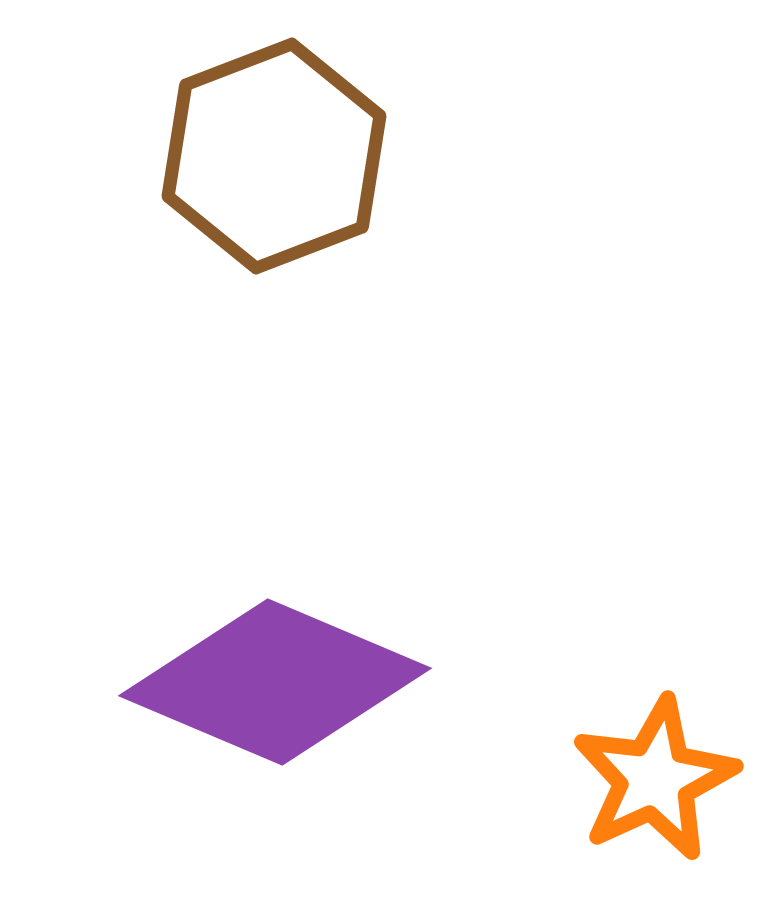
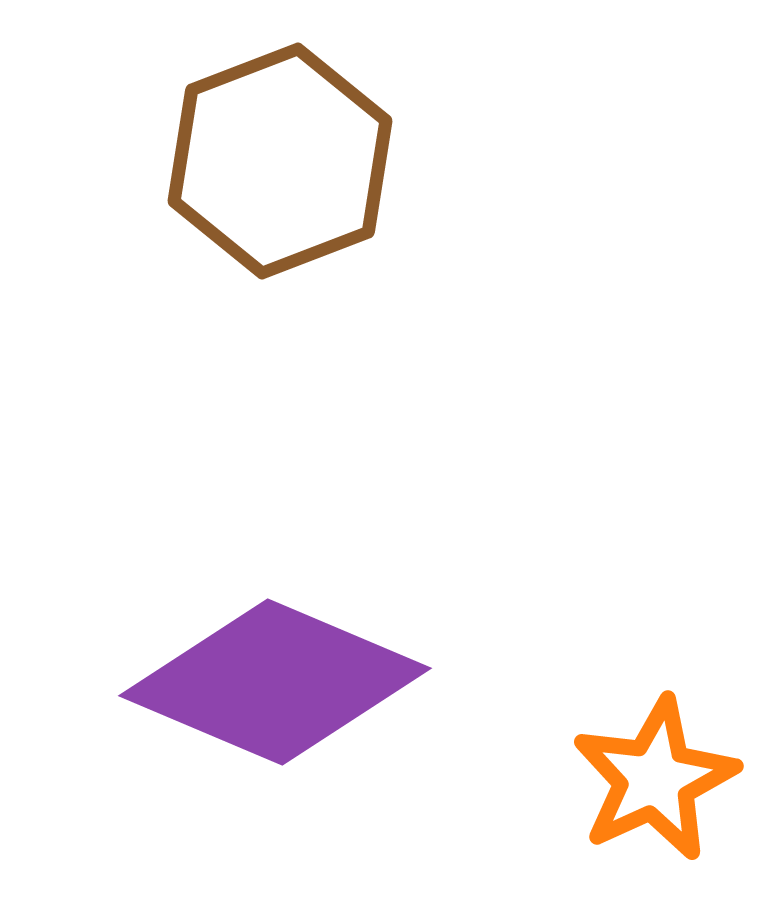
brown hexagon: moved 6 px right, 5 px down
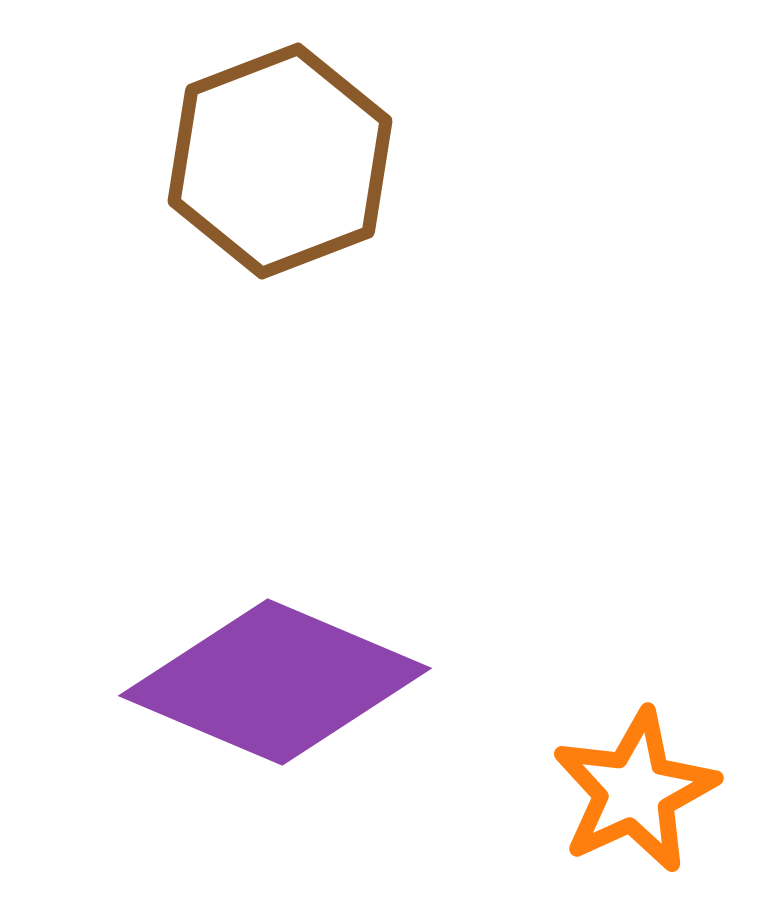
orange star: moved 20 px left, 12 px down
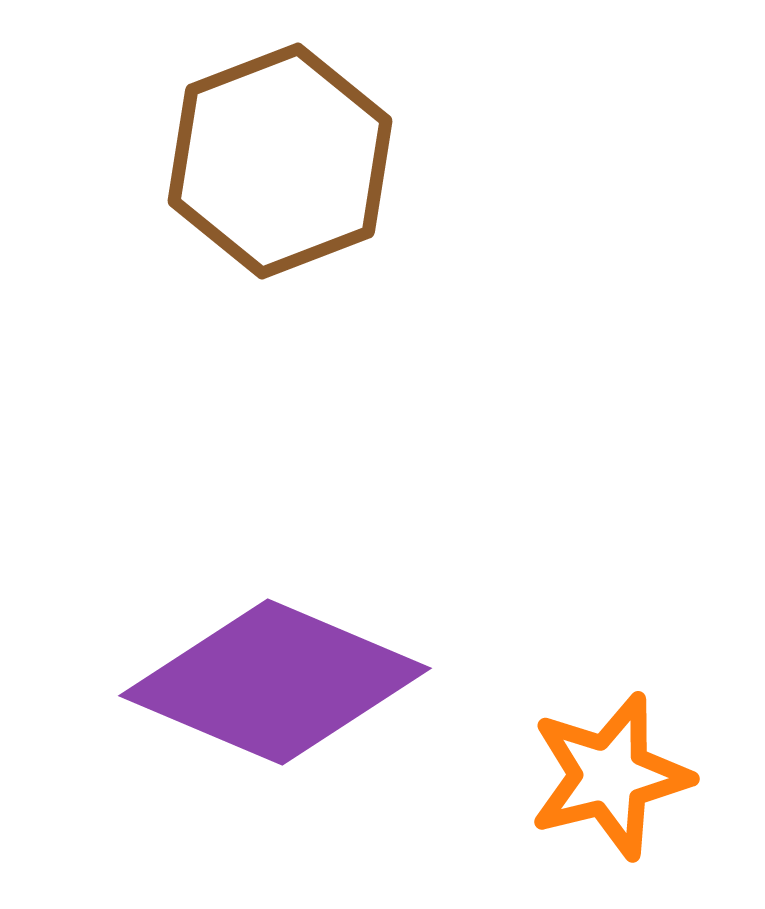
orange star: moved 25 px left, 15 px up; rotated 11 degrees clockwise
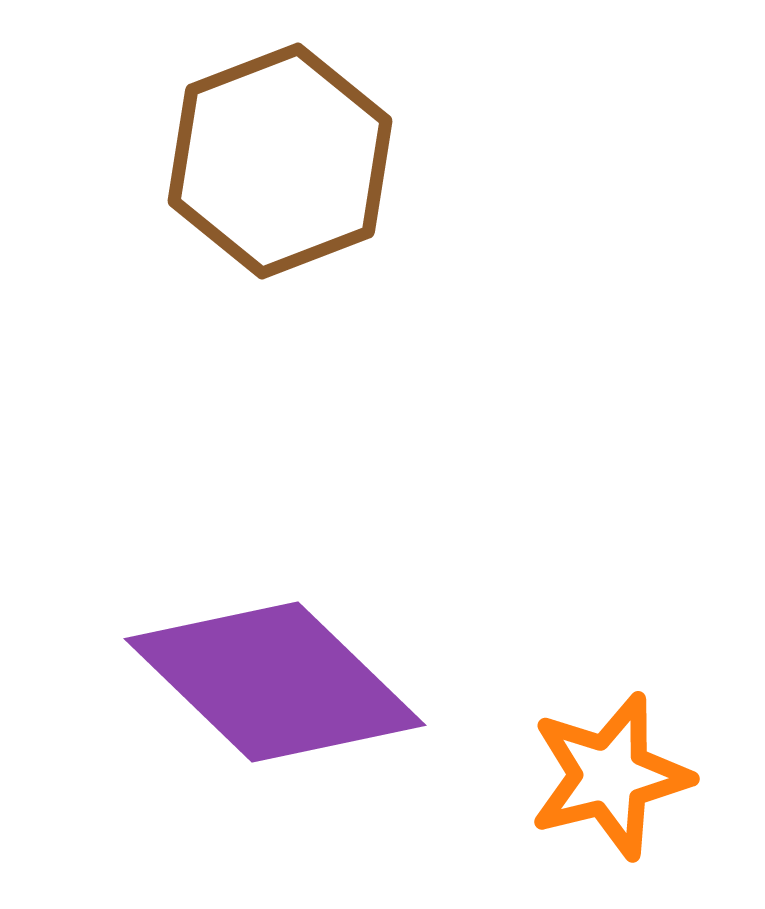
purple diamond: rotated 21 degrees clockwise
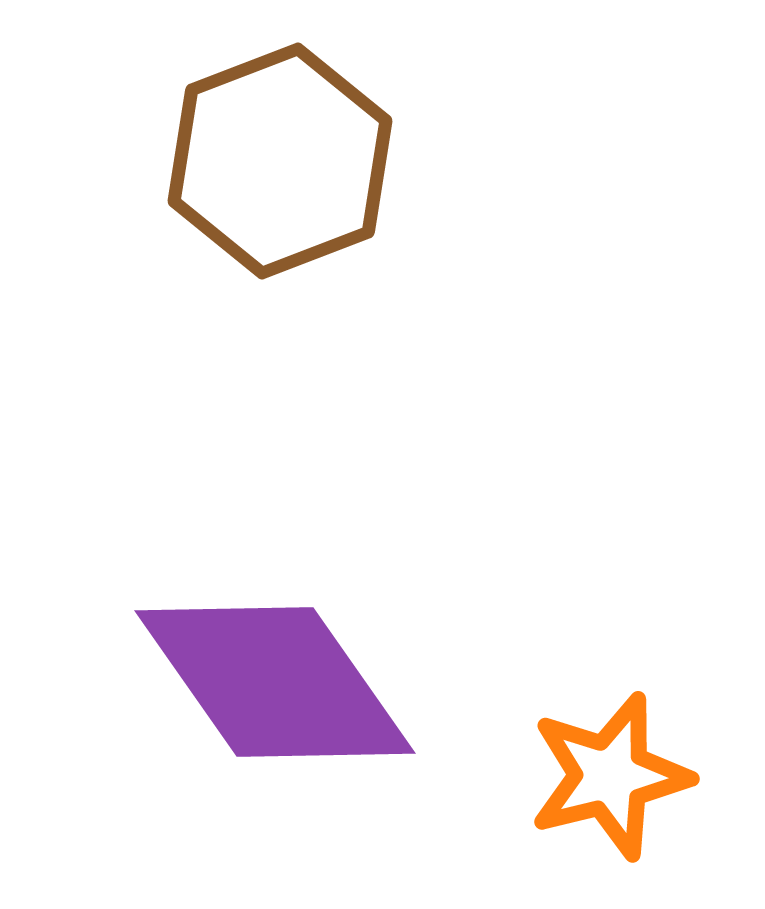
purple diamond: rotated 11 degrees clockwise
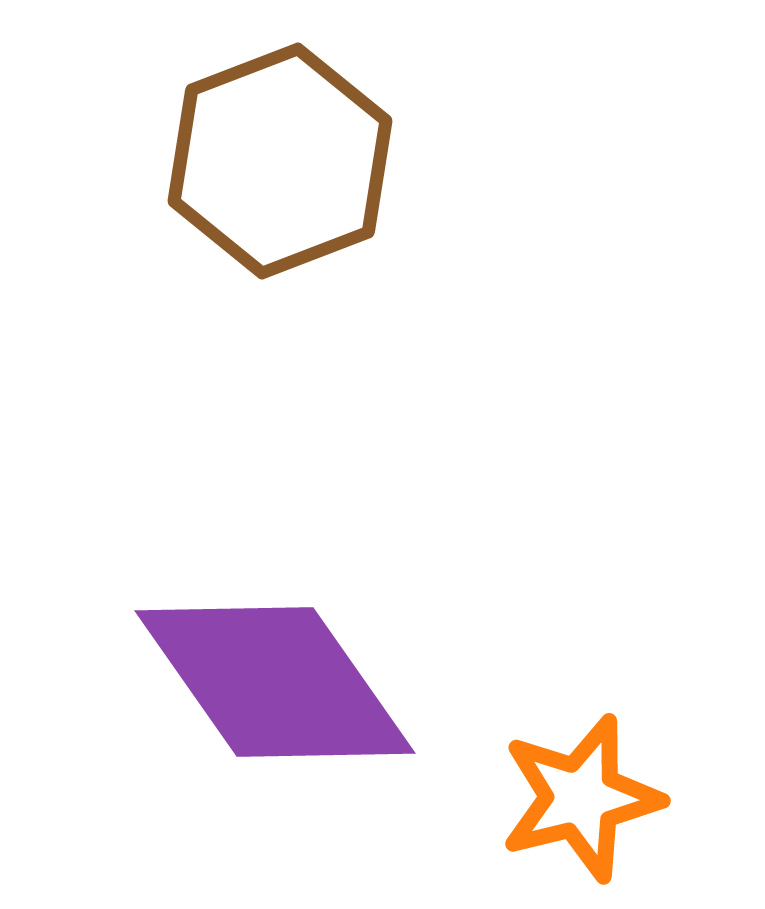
orange star: moved 29 px left, 22 px down
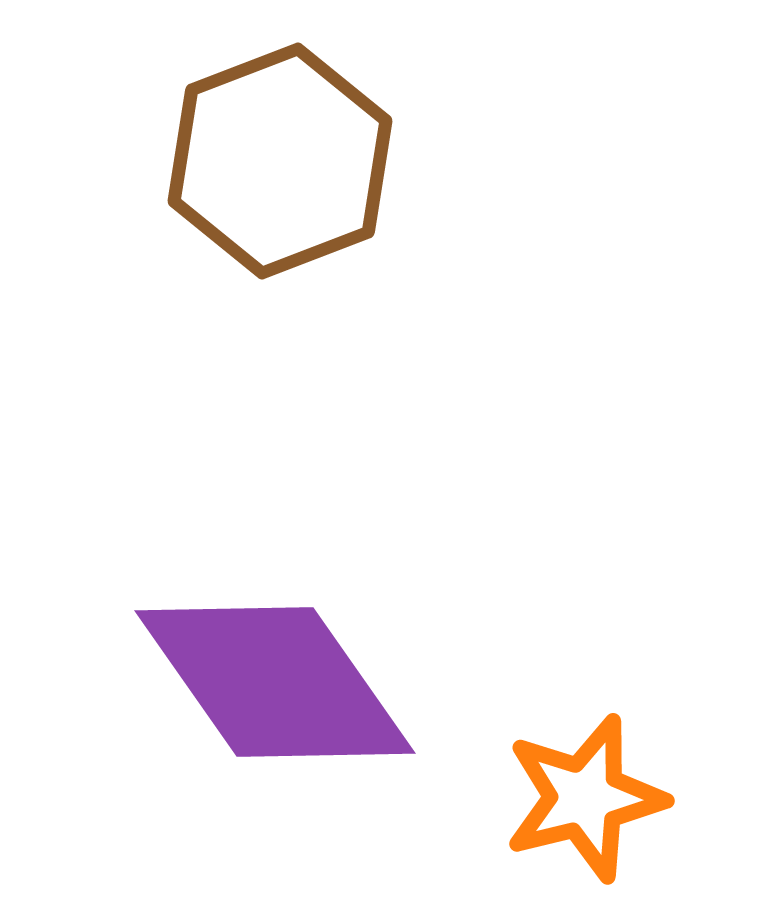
orange star: moved 4 px right
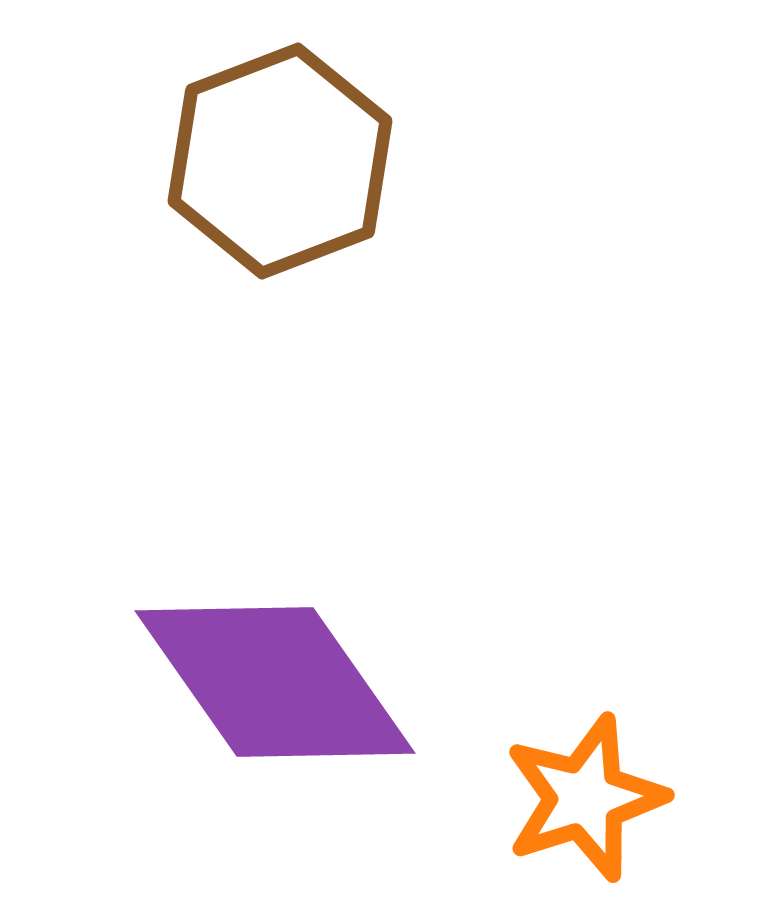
orange star: rotated 4 degrees counterclockwise
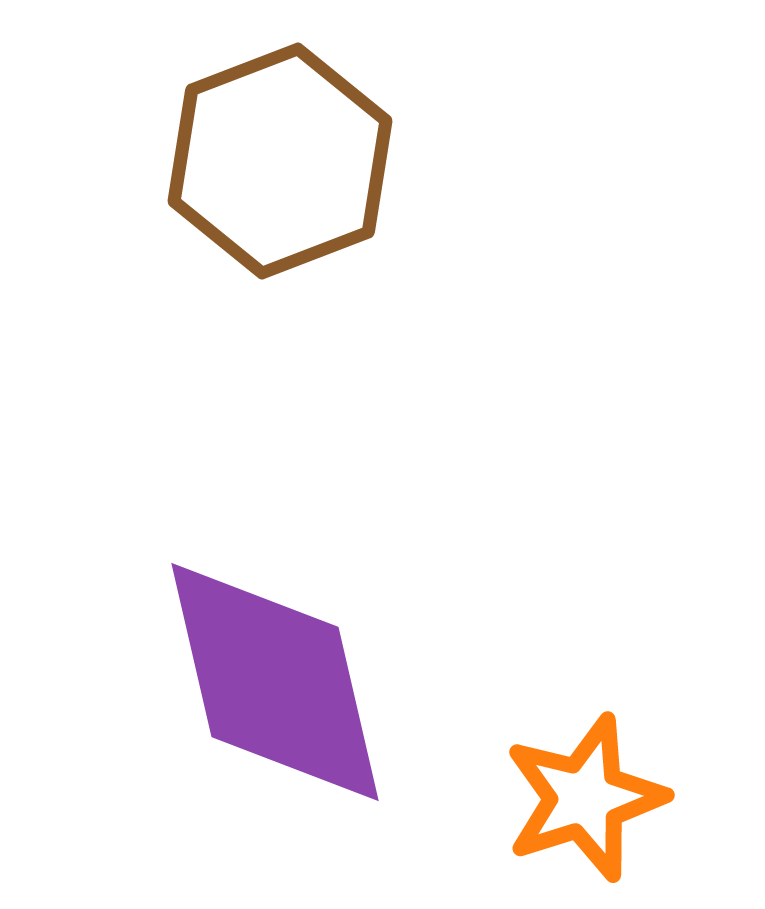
purple diamond: rotated 22 degrees clockwise
